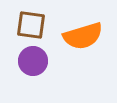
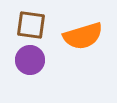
purple circle: moved 3 px left, 1 px up
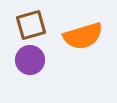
brown square: rotated 24 degrees counterclockwise
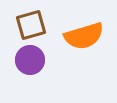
orange semicircle: moved 1 px right
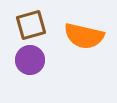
orange semicircle: rotated 30 degrees clockwise
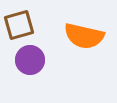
brown square: moved 12 px left
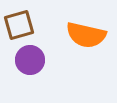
orange semicircle: moved 2 px right, 1 px up
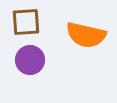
brown square: moved 7 px right, 3 px up; rotated 12 degrees clockwise
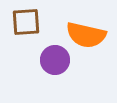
purple circle: moved 25 px right
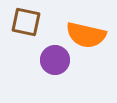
brown square: rotated 16 degrees clockwise
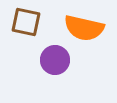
orange semicircle: moved 2 px left, 7 px up
